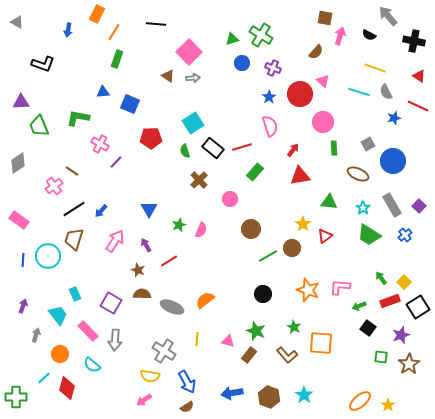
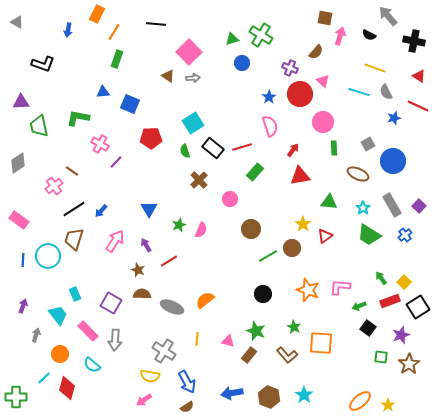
purple cross at (273, 68): moved 17 px right
green trapezoid at (39, 126): rotated 10 degrees clockwise
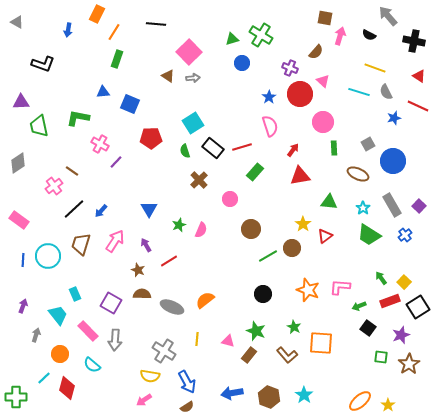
black line at (74, 209): rotated 10 degrees counterclockwise
brown trapezoid at (74, 239): moved 7 px right, 5 px down
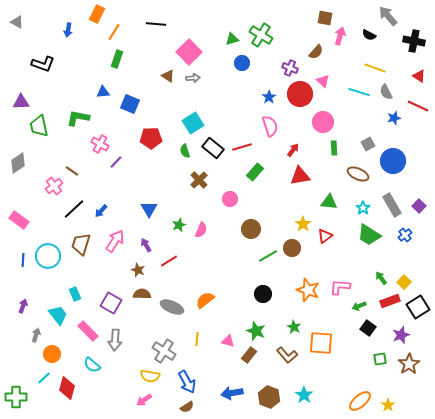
orange circle at (60, 354): moved 8 px left
green square at (381, 357): moved 1 px left, 2 px down; rotated 16 degrees counterclockwise
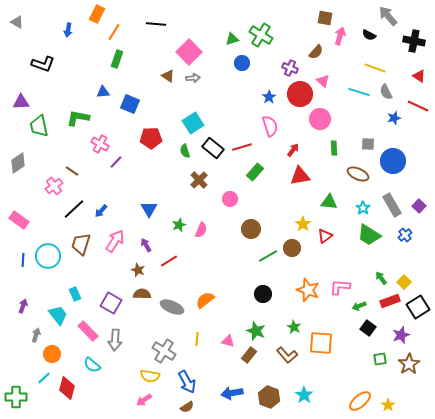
pink circle at (323, 122): moved 3 px left, 3 px up
gray square at (368, 144): rotated 32 degrees clockwise
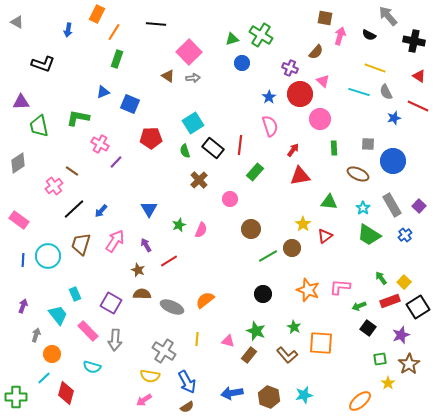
blue triangle at (103, 92): rotated 16 degrees counterclockwise
red line at (242, 147): moved 2 px left, 2 px up; rotated 66 degrees counterclockwise
cyan semicircle at (92, 365): moved 2 px down; rotated 24 degrees counterclockwise
red diamond at (67, 388): moved 1 px left, 5 px down
cyan star at (304, 395): rotated 24 degrees clockwise
yellow star at (388, 405): moved 22 px up
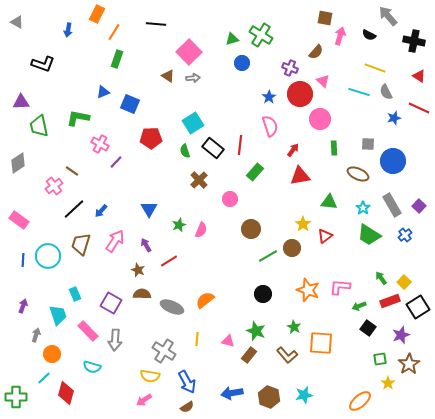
red line at (418, 106): moved 1 px right, 2 px down
cyan trapezoid at (58, 315): rotated 20 degrees clockwise
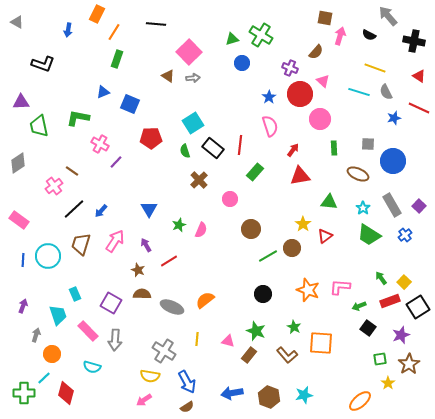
green cross at (16, 397): moved 8 px right, 4 px up
